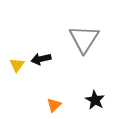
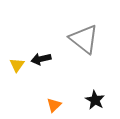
gray triangle: rotated 24 degrees counterclockwise
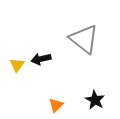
orange triangle: moved 2 px right
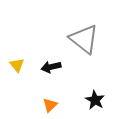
black arrow: moved 10 px right, 8 px down
yellow triangle: rotated 14 degrees counterclockwise
orange triangle: moved 6 px left
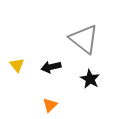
black star: moved 5 px left, 21 px up
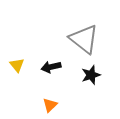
black star: moved 1 px right, 4 px up; rotated 24 degrees clockwise
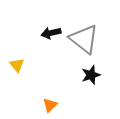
black arrow: moved 34 px up
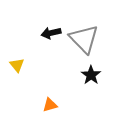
gray triangle: rotated 8 degrees clockwise
black star: rotated 18 degrees counterclockwise
orange triangle: rotated 28 degrees clockwise
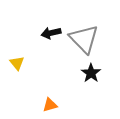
yellow triangle: moved 2 px up
black star: moved 2 px up
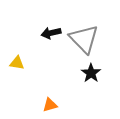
yellow triangle: rotated 42 degrees counterclockwise
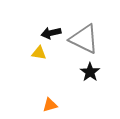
gray triangle: rotated 20 degrees counterclockwise
yellow triangle: moved 22 px right, 10 px up
black star: moved 1 px left, 1 px up
